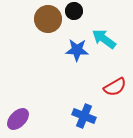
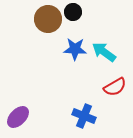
black circle: moved 1 px left, 1 px down
cyan arrow: moved 13 px down
blue star: moved 2 px left, 1 px up
purple ellipse: moved 2 px up
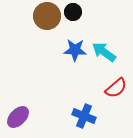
brown circle: moved 1 px left, 3 px up
blue star: moved 1 px down
red semicircle: moved 1 px right, 1 px down; rotated 10 degrees counterclockwise
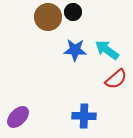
brown circle: moved 1 px right, 1 px down
cyan arrow: moved 3 px right, 2 px up
red semicircle: moved 9 px up
blue cross: rotated 20 degrees counterclockwise
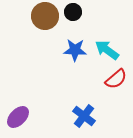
brown circle: moved 3 px left, 1 px up
blue cross: rotated 35 degrees clockwise
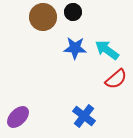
brown circle: moved 2 px left, 1 px down
blue star: moved 2 px up
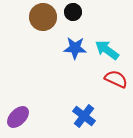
red semicircle: rotated 115 degrees counterclockwise
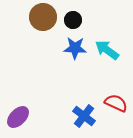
black circle: moved 8 px down
red semicircle: moved 24 px down
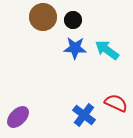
blue cross: moved 1 px up
